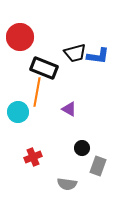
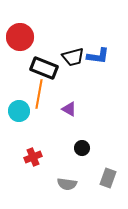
black trapezoid: moved 2 px left, 4 px down
orange line: moved 2 px right, 2 px down
cyan circle: moved 1 px right, 1 px up
gray rectangle: moved 10 px right, 12 px down
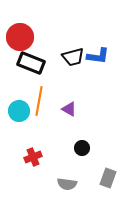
black rectangle: moved 13 px left, 5 px up
orange line: moved 7 px down
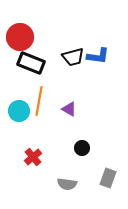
red cross: rotated 18 degrees counterclockwise
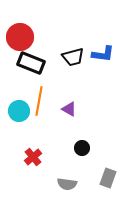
blue L-shape: moved 5 px right, 2 px up
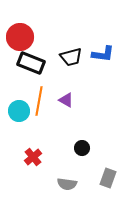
black trapezoid: moved 2 px left
purple triangle: moved 3 px left, 9 px up
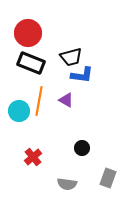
red circle: moved 8 px right, 4 px up
blue L-shape: moved 21 px left, 21 px down
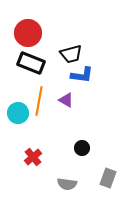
black trapezoid: moved 3 px up
cyan circle: moved 1 px left, 2 px down
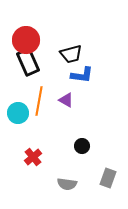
red circle: moved 2 px left, 7 px down
black rectangle: moved 3 px left, 1 px up; rotated 44 degrees clockwise
black circle: moved 2 px up
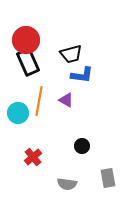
gray rectangle: rotated 30 degrees counterclockwise
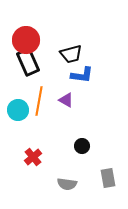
cyan circle: moved 3 px up
